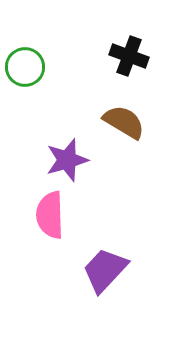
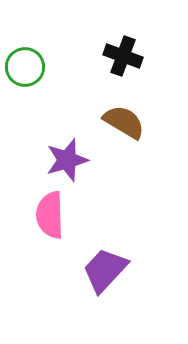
black cross: moved 6 px left
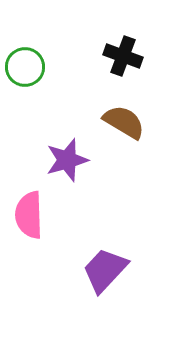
pink semicircle: moved 21 px left
